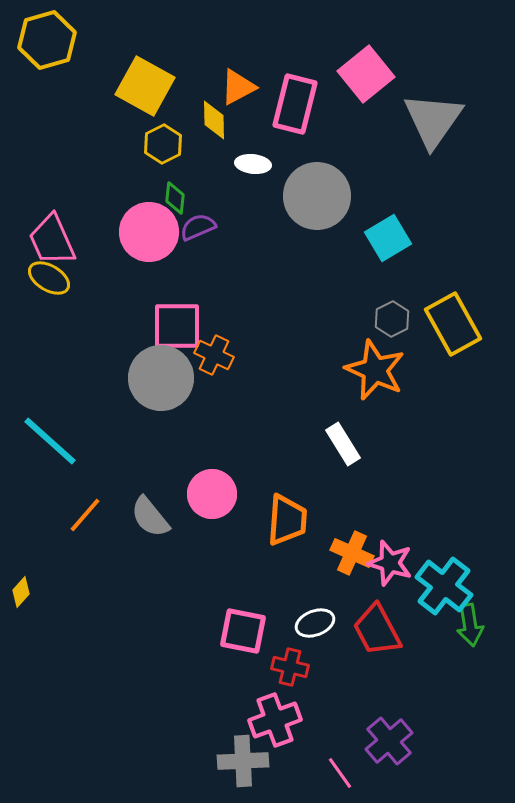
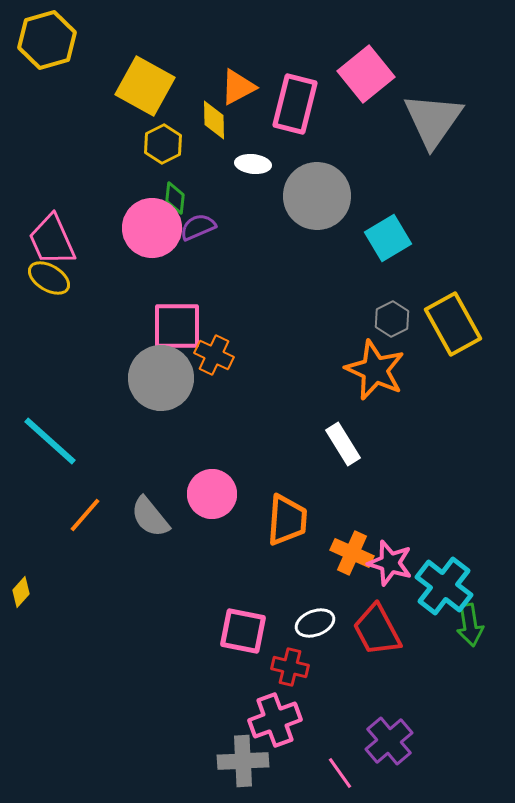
pink circle at (149, 232): moved 3 px right, 4 px up
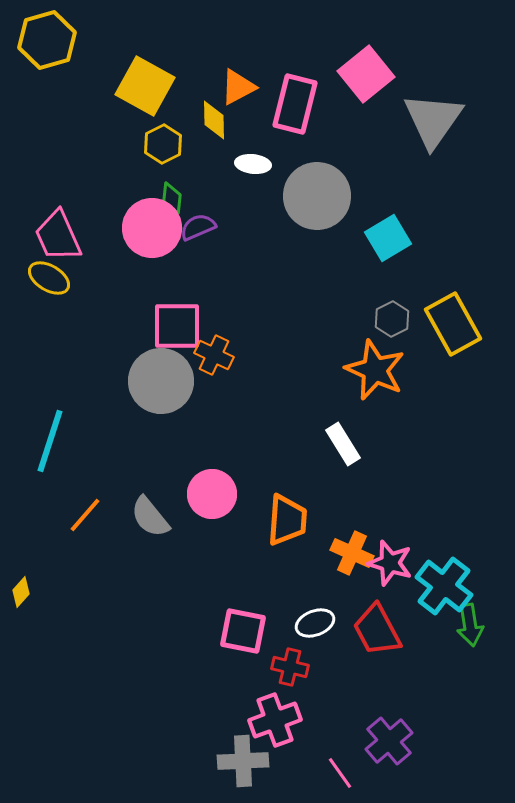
green diamond at (175, 198): moved 3 px left
pink trapezoid at (52, 240): moved 6 px right, 4 px up
gray circle at (161, 378): moved 3 px down
cyan line at (50, 441): rotated 66 degrees clockwise
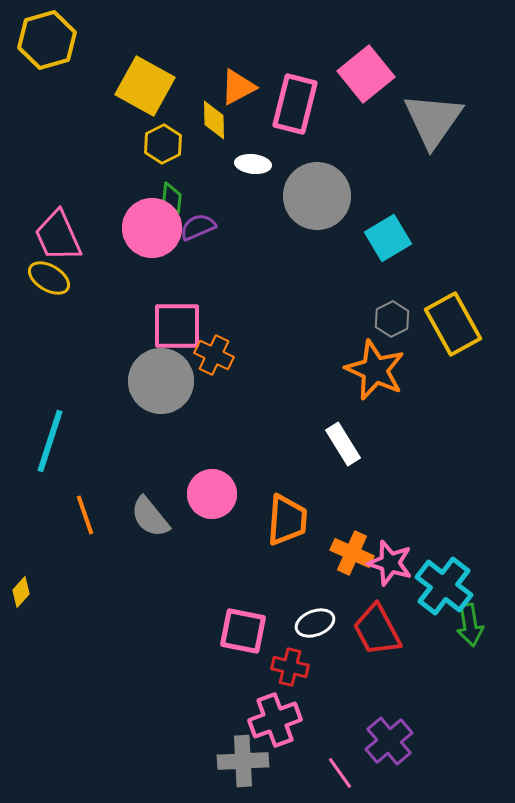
orange line at (85, 515): rotated 60 degrees counterclockwise
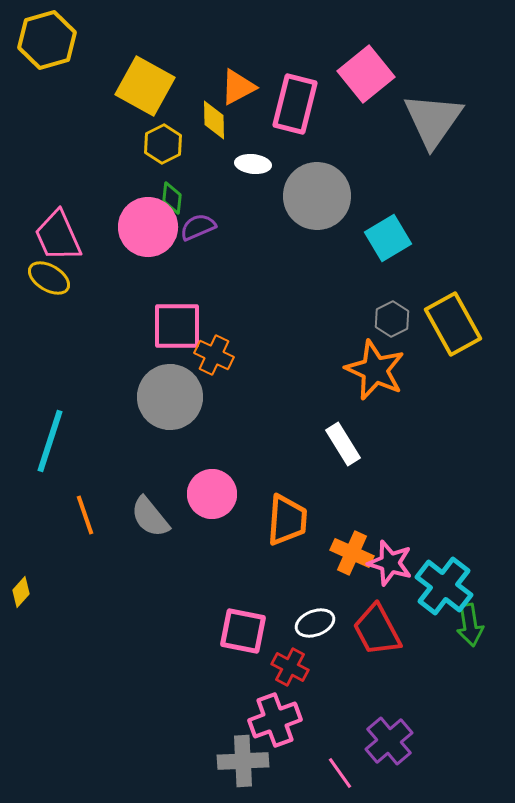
pink circle at (152, 228): moved 4 px left, 1 px up
gray circle at (161, 381): moved 9 px right, 16 px down
red cross at (290, 667): rotated 15 degrees clockwise
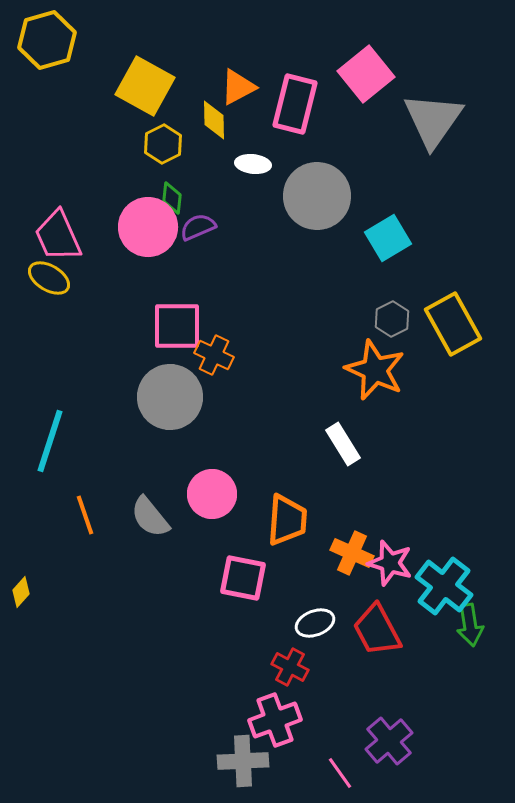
pink square at (243, 631): moved 53 px up
